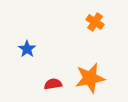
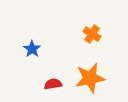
orange cross: moved 3 px left, 12 px down
blue star: moved 5 px right
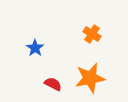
blue star: moved 3 px right, 1 px up
red semicircle: rotated 36 degrees clockwise
